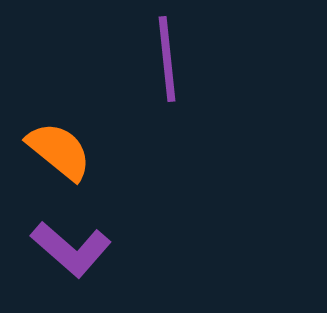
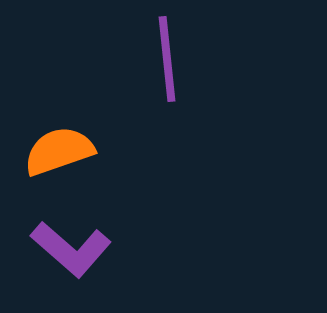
orange semicircle: rotated 58 degrees counterclockwise
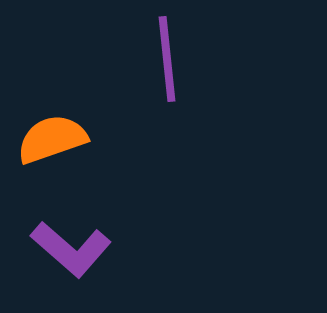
orange semicircle: moved 7 px left, 12 px up
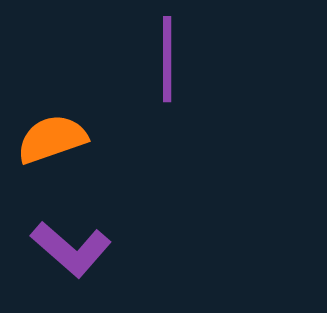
purple line: rotated 6 degrees clockwise
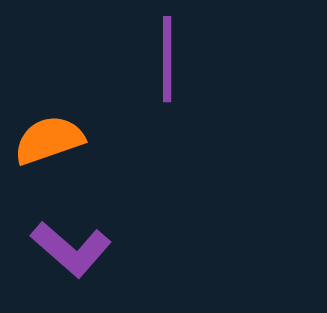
orange semicircle: moved 3 px left, 1 px down
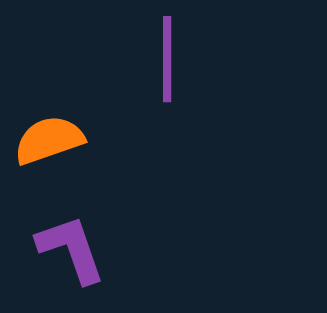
purple L-shape: rotated 150 degrees counterclockwise
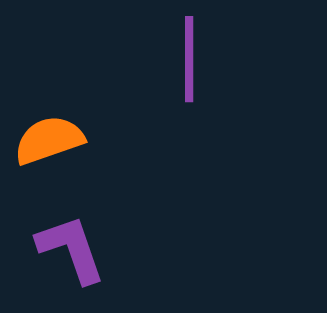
purple line: moved 22 px right
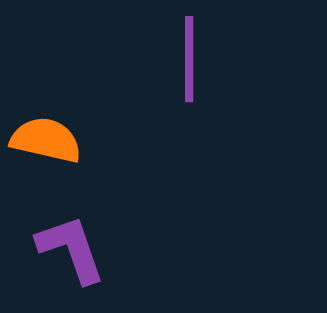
orange semicircle: moved 3 px left; rotated 32 degrees clockwise
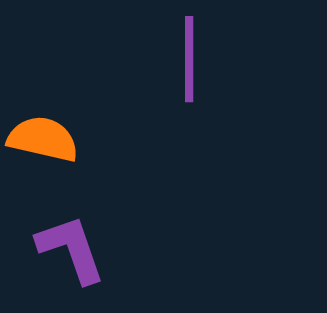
orange semicircle: moved 3 px left, 1 px up
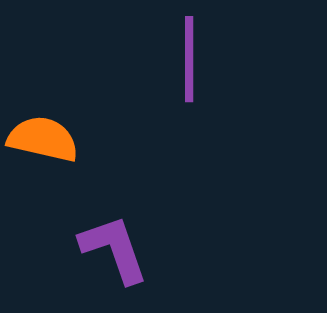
purple L-shape: moved 43 px right
